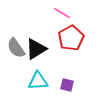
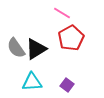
cyan triangle: moved 6 px left, 1 px down
purple square: rotated 24 degrees clockwise
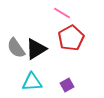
purple square: rotated 24 degrees clockwise
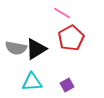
gray semicircle: rotated 45 degrees counterclockwise
